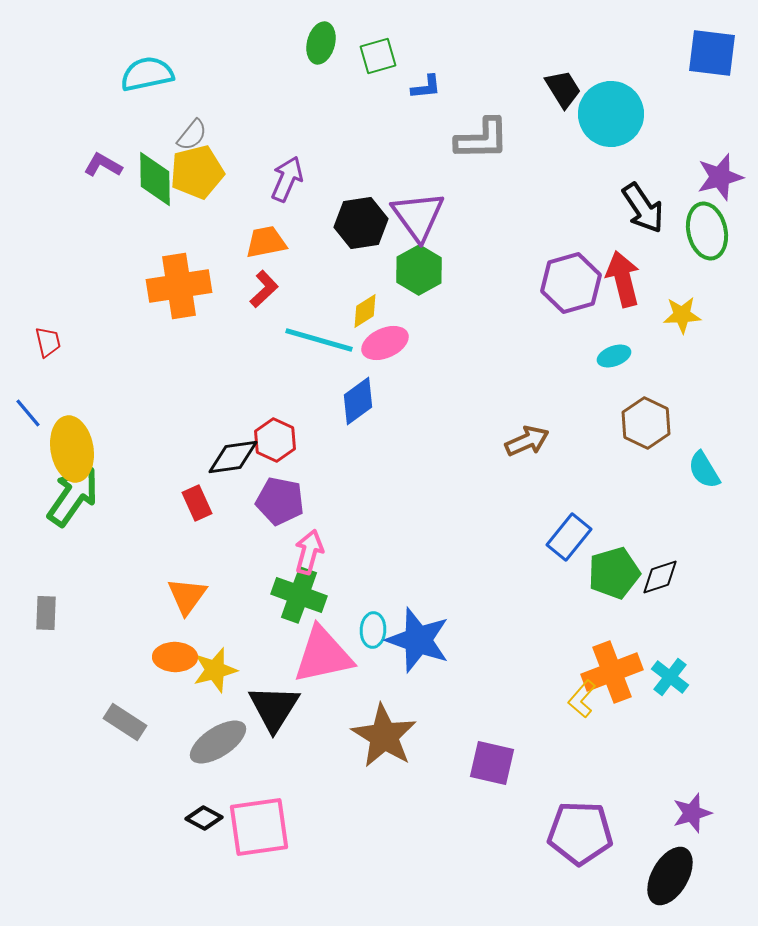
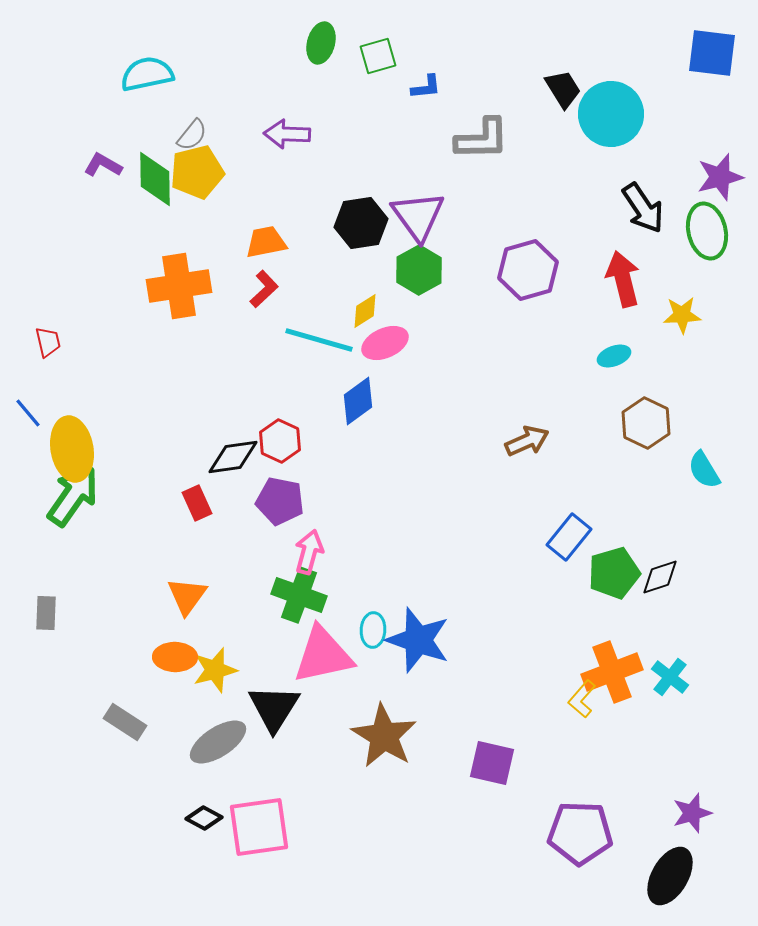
purple arrow at (287, 179): moved 45 px up; rotated 111 degrees counterclockwise
purple hexagon at (571, 283): moved 43 px left, 13 px up
red hexagon at (275, 440): moved 5 px right, 1 px down
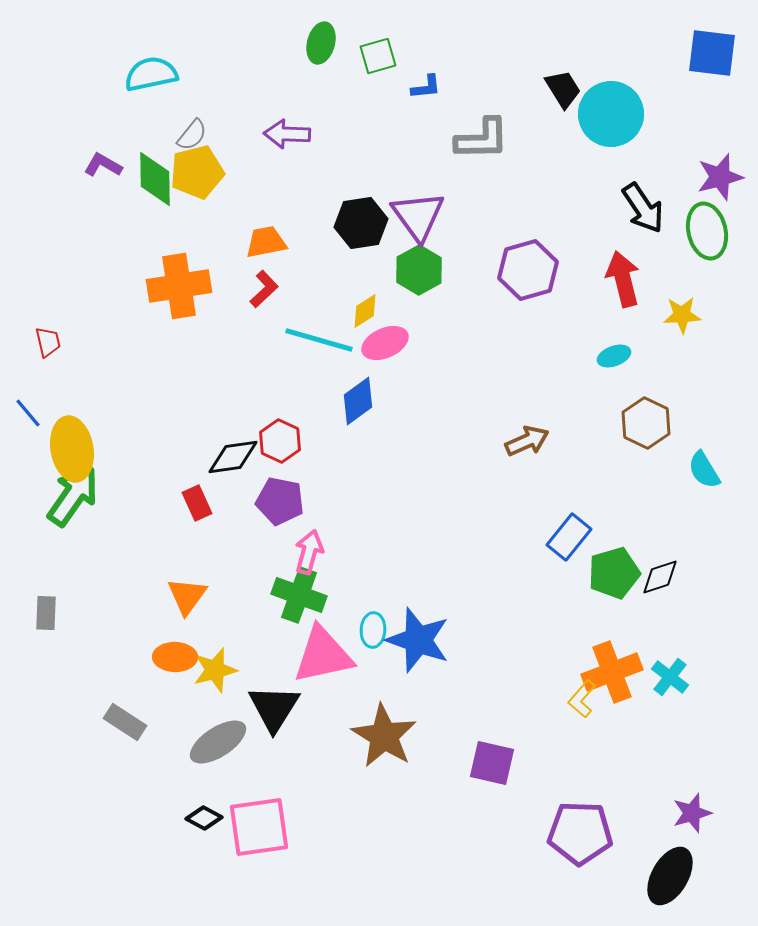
cyan semicircle at (147, 74): moved 4 px right
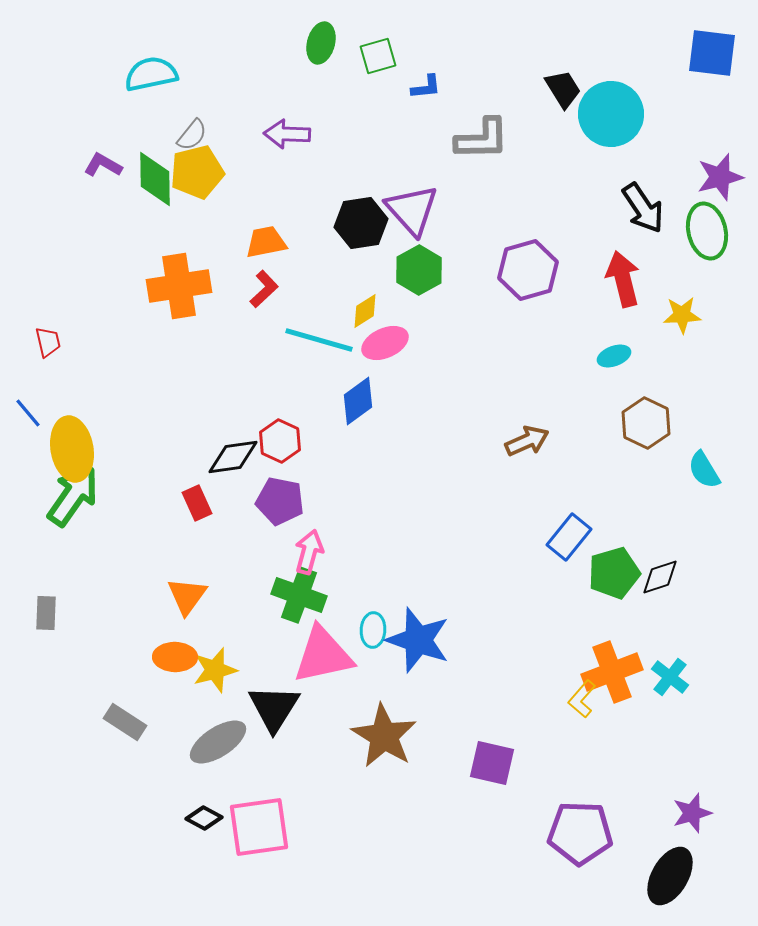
purple triangle at (418, 216): moved 6 px left, 6 px up; rotated 6 degrees counterclockwise
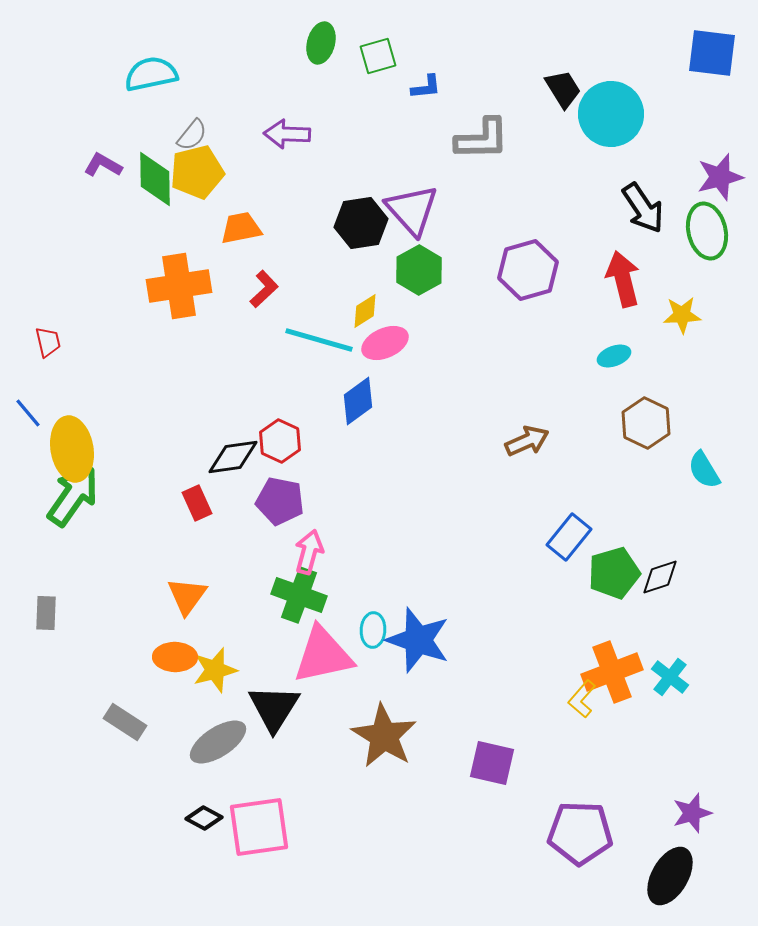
orange trapezoid at (266, 242): moved 25 px left, 14 px up
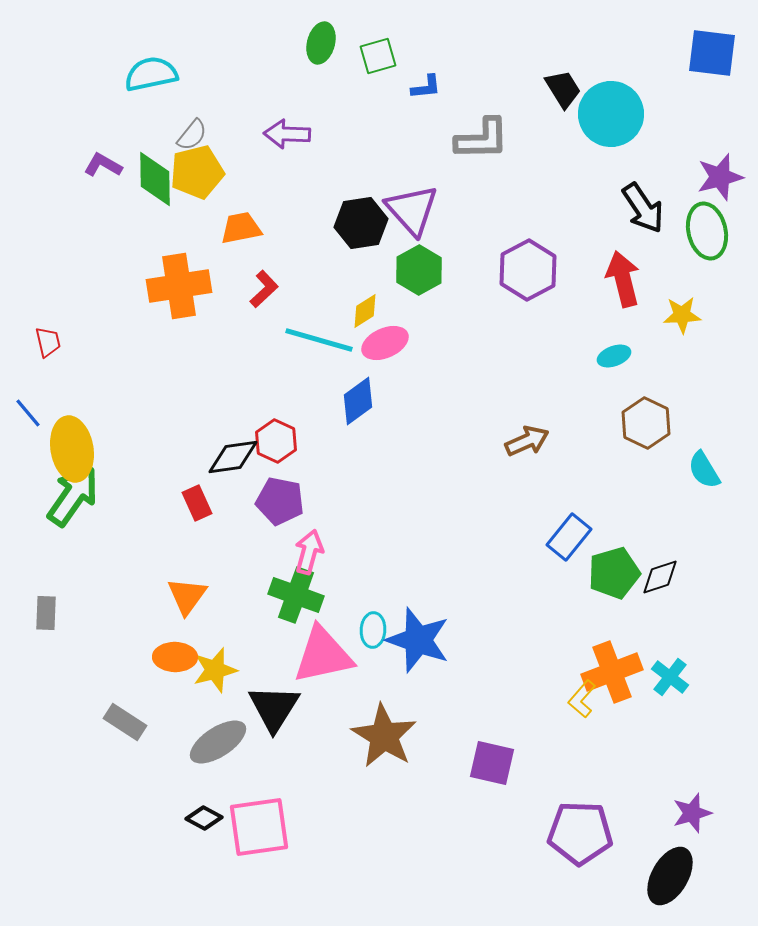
purple hexagon at (528, 270): rotated 12 degrees counterclockwise
red hexagon at (280, 441): moved 4 px left
green cross at (299, 595): moved 3 px left
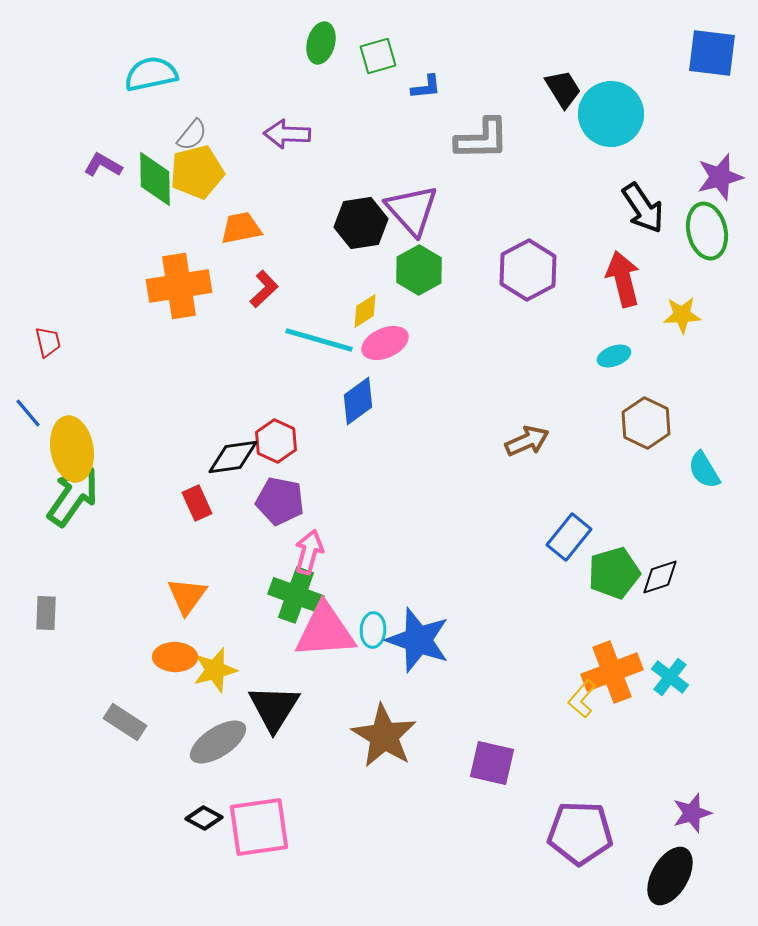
pink triangle at (323, 655): moved 2 px right, 24 px up; rotated 8 degrees clockwise
